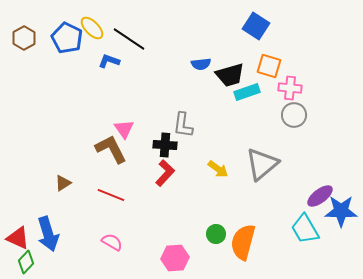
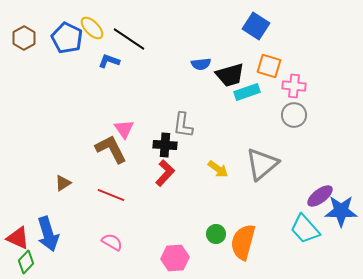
pink cross: moved 4 px right, 2 px up
cyan trapezoid: rotated 12 degrees counterclockwise
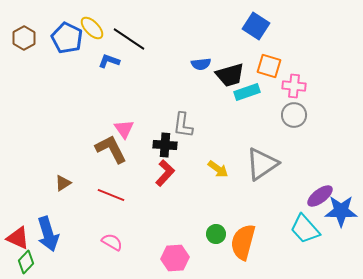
gray triangle: rotated 6 degrees clockwise
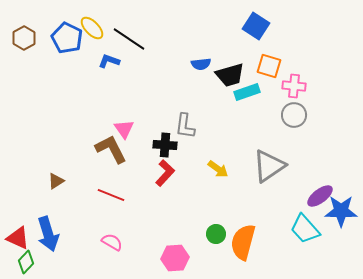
gray L-shape: moved 2 px right, 1 px down
gray triangle: moved 7 px right, 2 px down
brown triangle: moved 7 px left, 2 px up
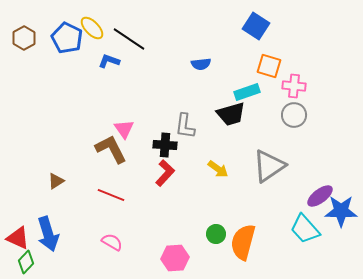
black trapezoid: moved 1 px right, 39 px down
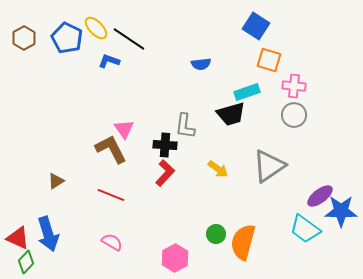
yellow ellipse: moved 4 px right
orange square: moved 6 px up
cyan trapezoid: rotated 12 degrees counterclockwise
pink hexagon: rotated 24 degrees counterclockwise
